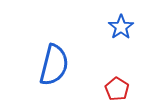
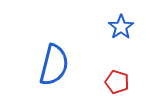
red pentagon: moved 7 px up; rotated 15 degrees counterclockwise
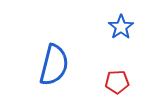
red pentagon: rotated 20 degrees counterclockwise
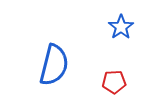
red pentagon: moved 3 px left
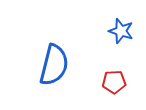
blue star: moved 4 px down; rotated 20 degrees counterclockwise
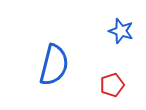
red pentagon: moved 2 px left, 3 px down; rotated 15 degrees counterclockwise
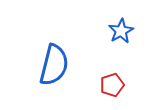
blue star: rotated 25 degrees clockwise
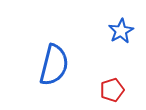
red pentagon: moved 5 px down
